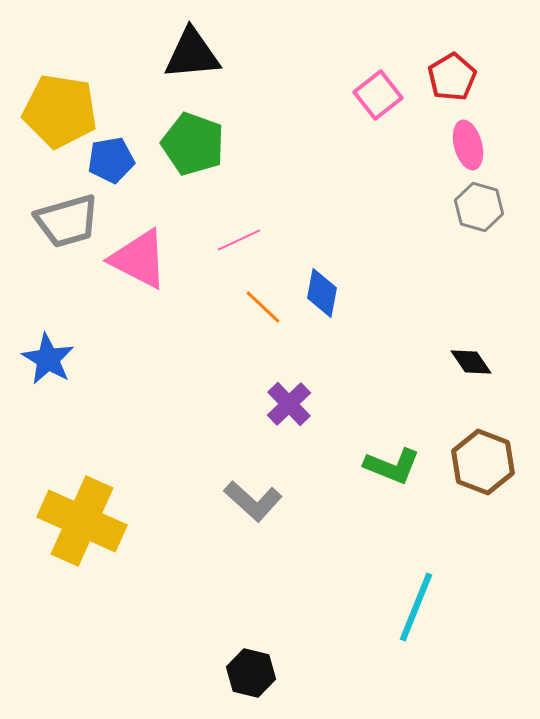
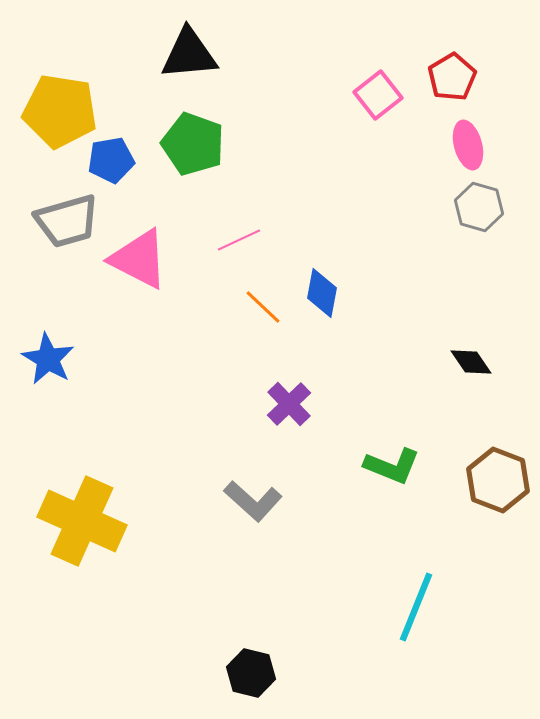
black triangle: moved 3 px left
brown hexagon: moved 15 px right, 18 px down
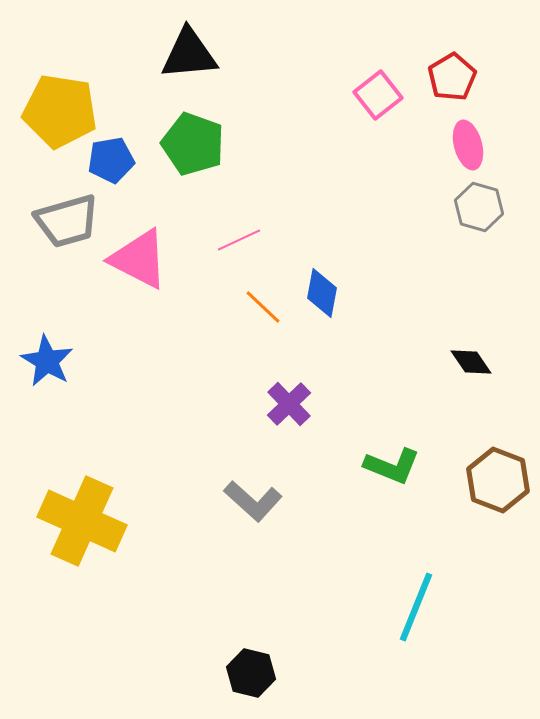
blue star: moved 1 px left, 2 px down
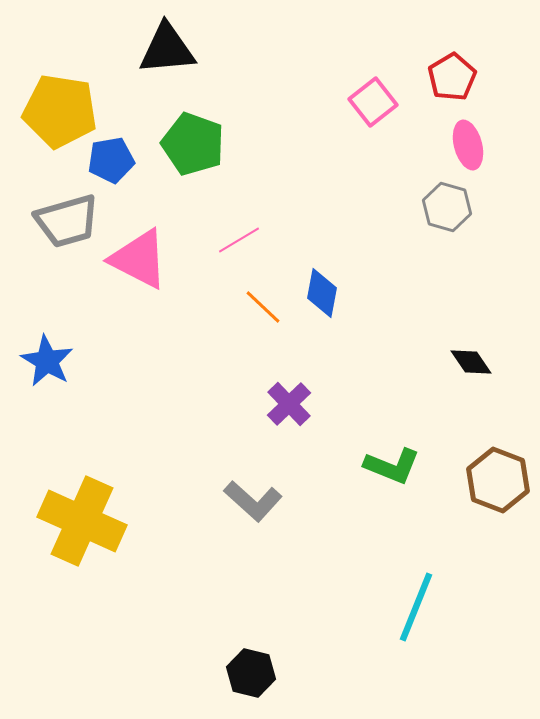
black triangle: moved 22 px left, 5 px up
pink square: moved 5 px left, 7 px down
gray hexagon: moved 32 px left
pink line: rotated 6 degrees counterclockwise
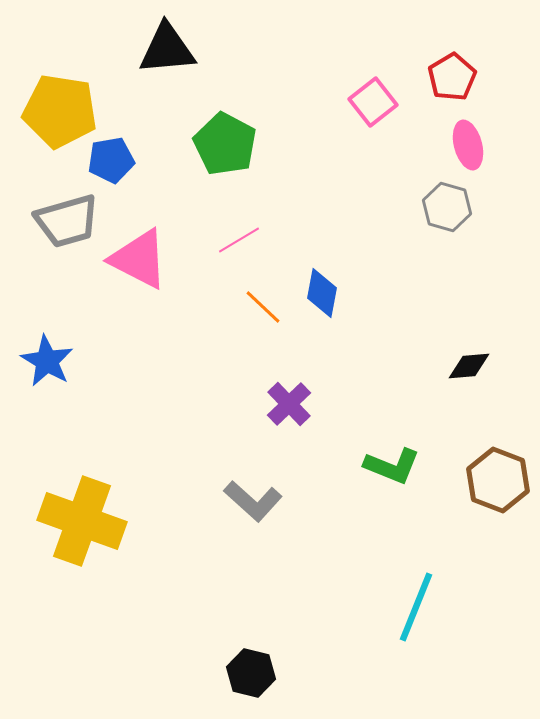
green pentagon: moved 32 px right; rotated 8 degrees clockwise
black diamond: moved 2 px left, 4 px down; rotated 60 degrees counterclockwise
yellow cross: rotated 4 degrees counterclockwise
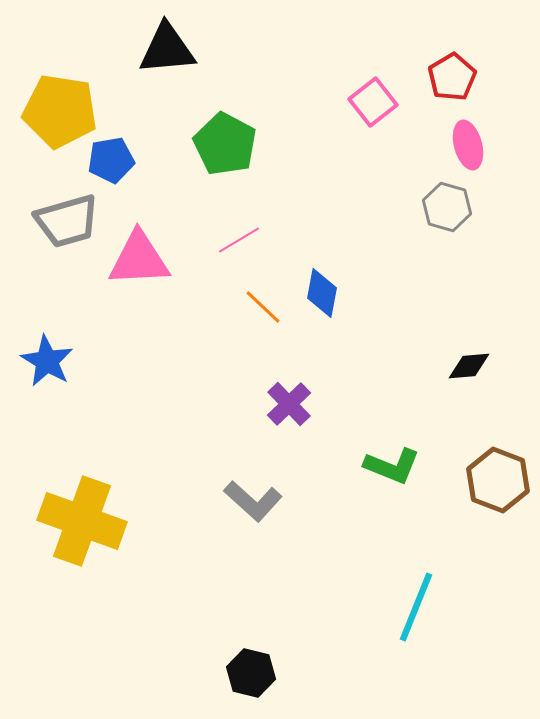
pink triangle: rotated 30 degrees counterclockwise
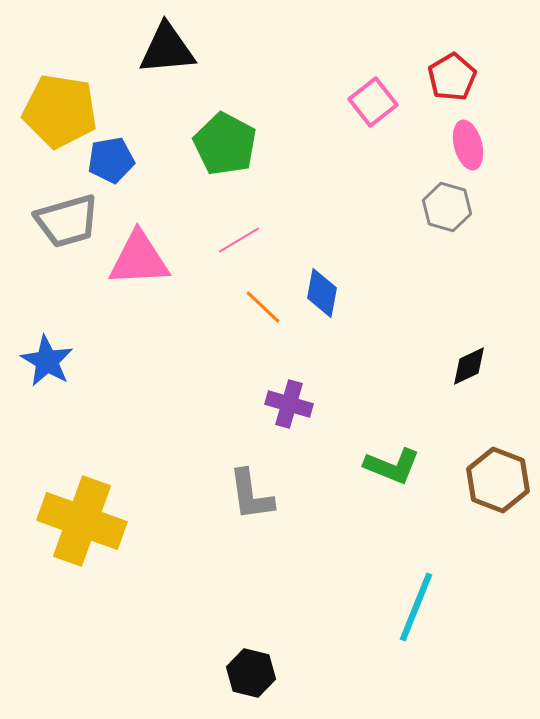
black diamond: rotated 21 degrees counterclockwise
purple cross: rotated 30 degrees counterclockwise
gray L-shape: moved 2 px left, 6 px up; rotated 40 degrees clockwise
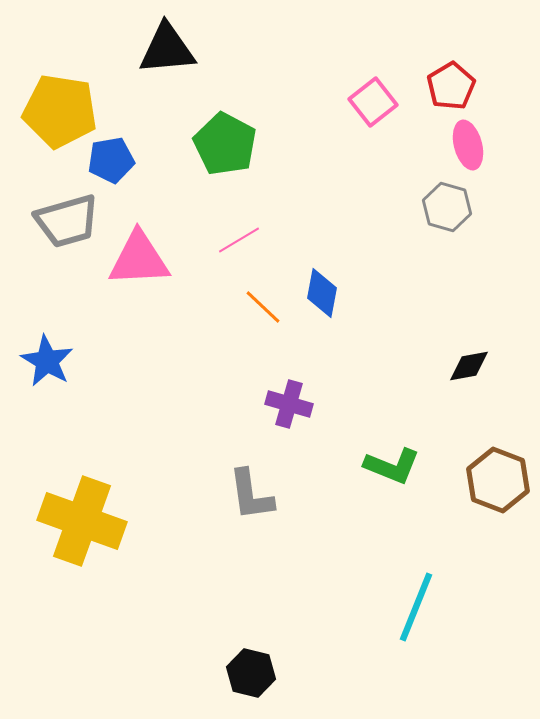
red pentagon: moved 1 px left, 9 px down
black diamond: rotated 15 degrees clockwise
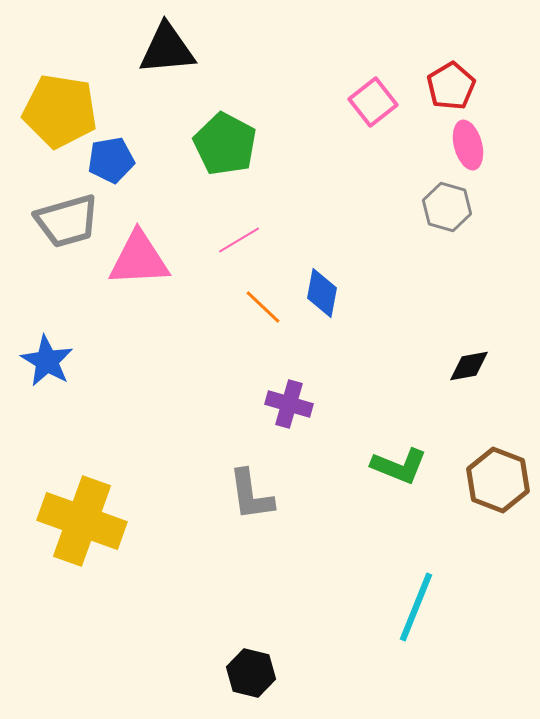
green L-shape: moved 7 px right
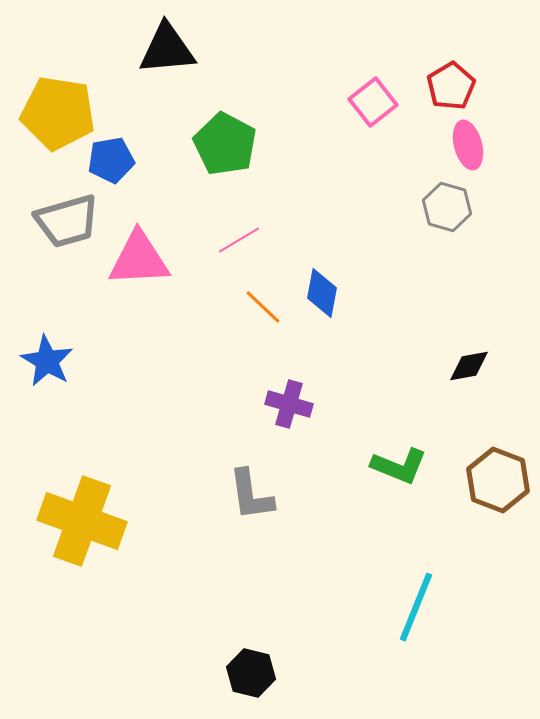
yellow pentagon: moved 2 px left, 2 px down
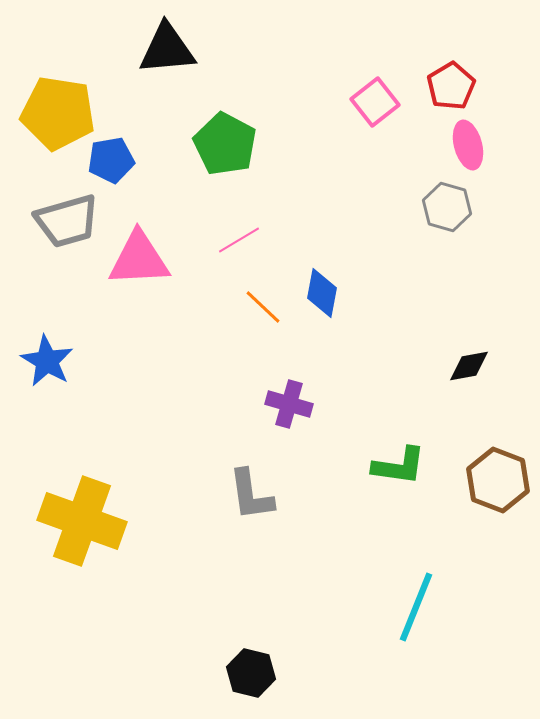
pink square: moved 2 px right
green L-shape: rotated 14 degrees counterclockwise
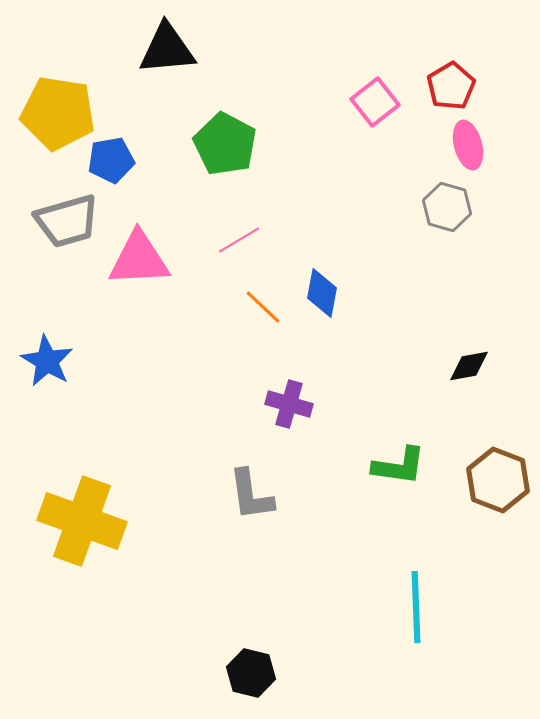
cyan line: rotated 24 degrees counterclockwise
